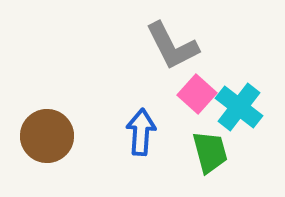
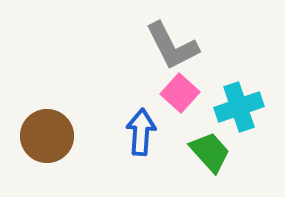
pink square: moved 17 px left, 1 px up
cyan cross: rotated 33 degrees clockwise
green trapezoid: rotated 27 degrees counterclockwise
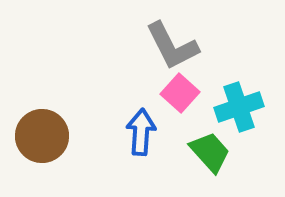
brown circle: moved 5 px left
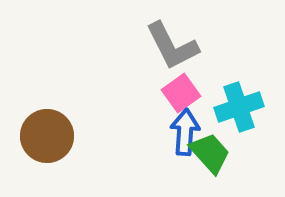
pink square: moved 1 px right; rotated 12 degrees clockwise
blue arrow: moved 44 px right
brown circle: moved 5 px right
green trapezoid: moved 1 px down
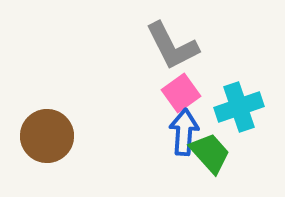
blue arrow: moved 1 px left
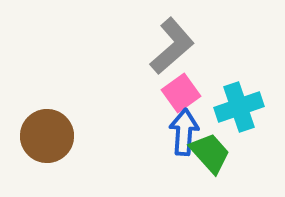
gray L-shape: rotated 104 degrees counterclockwise
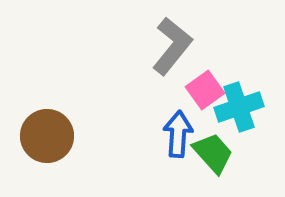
gray L-shape: rotated 10 degrees counterclockwise
pink square: moved 24 px right, 3 px up
blue arrow: moved 6 px left, 2 px down
green trapezoid: moved 3 px right
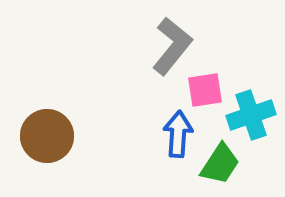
pink square: rotated 27 degrees clockwise
cyan cross: moved 12 px right, 8 px down
green trapezoid: moved 7 px right, 11 px down; rotated 75 degrees clockwise
